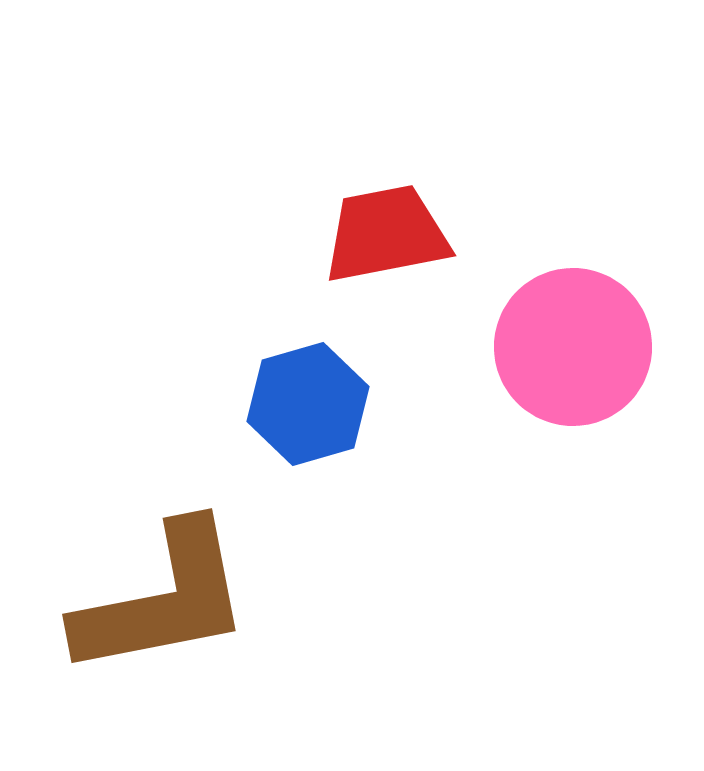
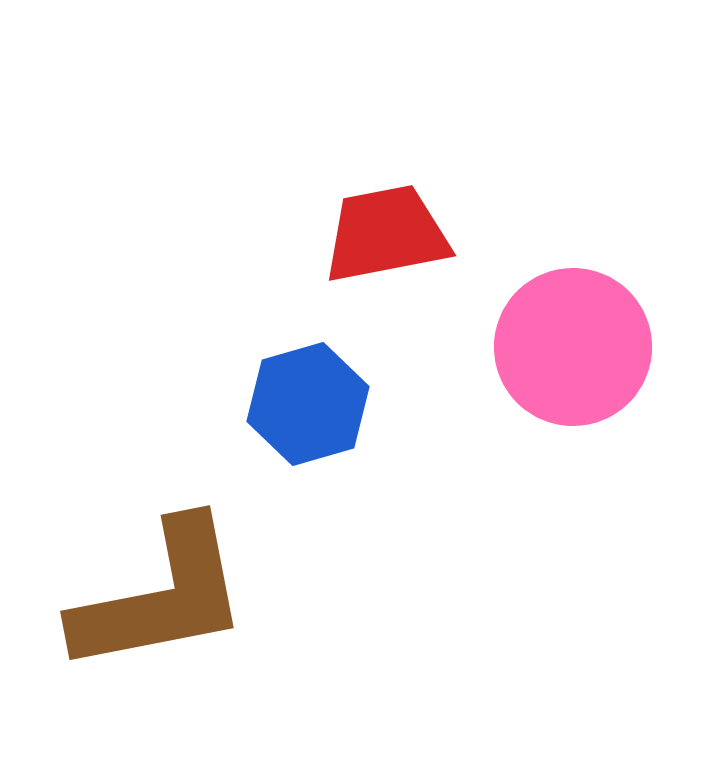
brown L-shape: moved 2 px left, 3 px up
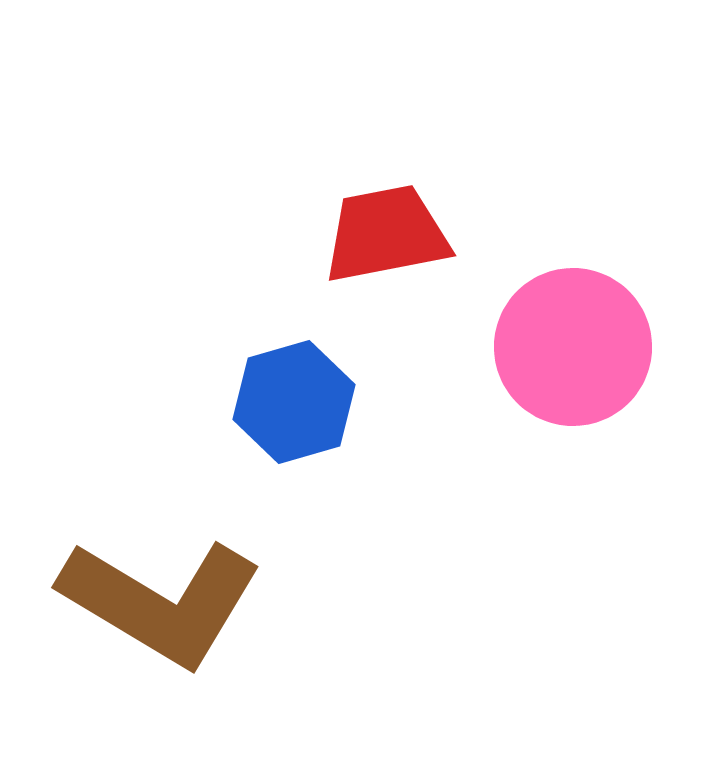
blue hexagon: moved 14 px left, 2 px up
brown L-shape: moved 5 px down; rotated 42 degrees clockwise
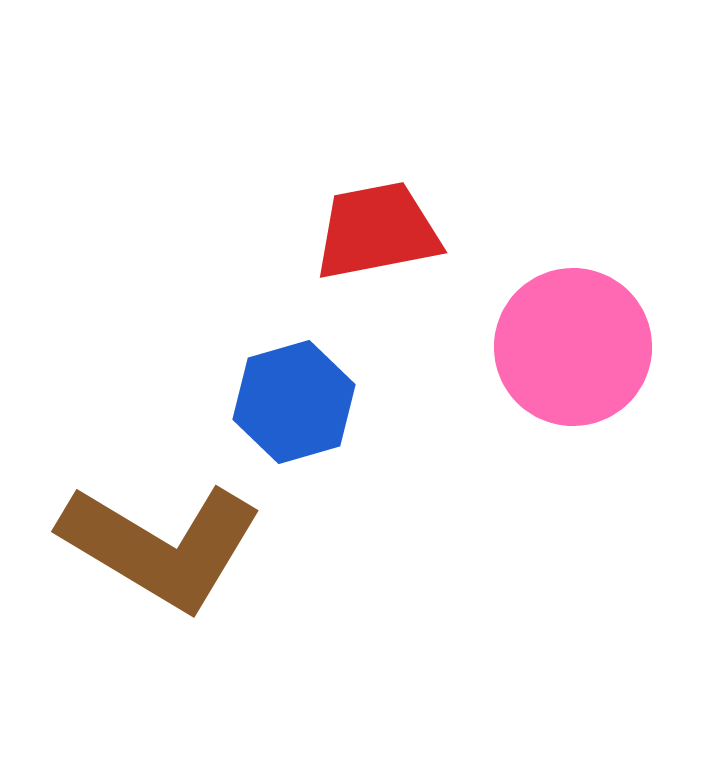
red trapezoid: moved 9 px left, 3 px up
brown L-shape: moved 56 px up
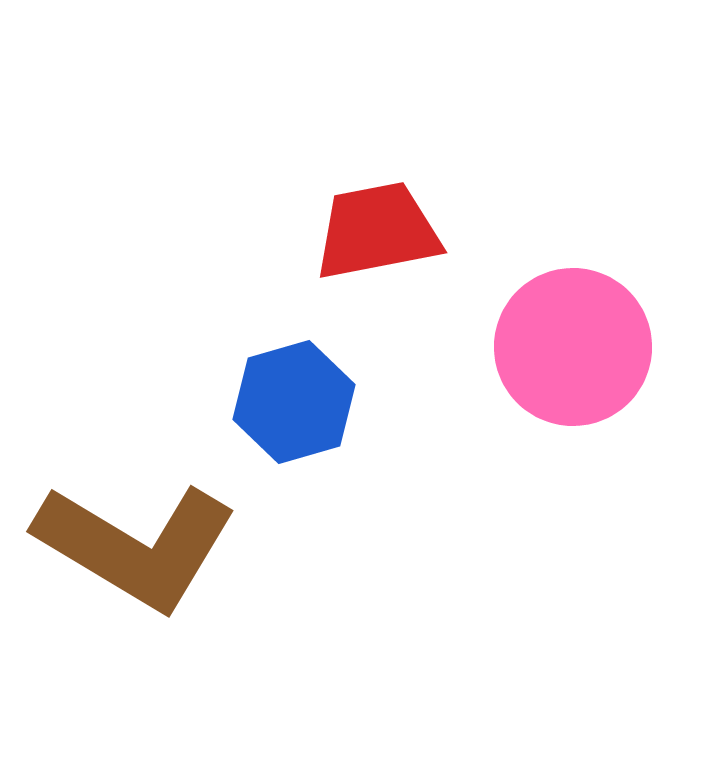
brown L-shape: moved 25 px left
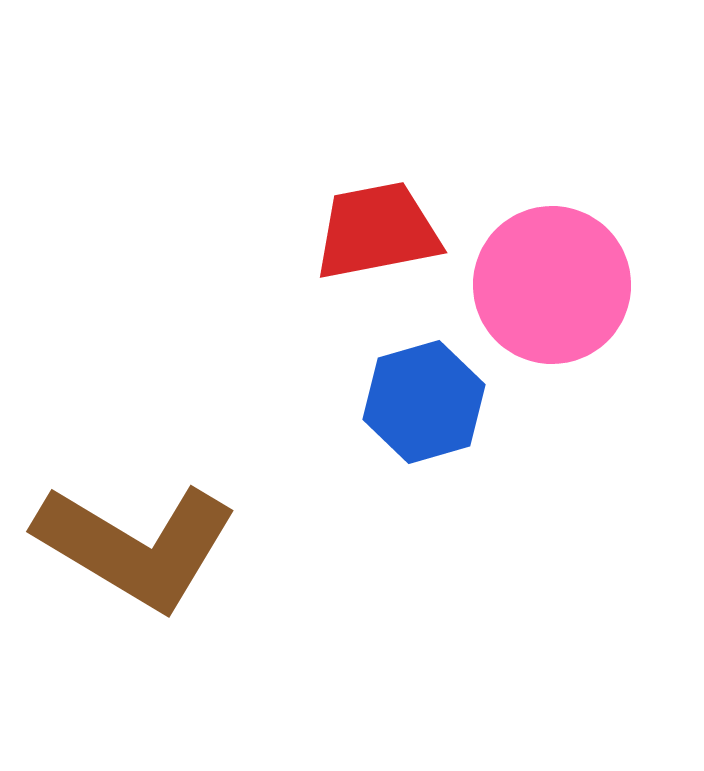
pink circle: moved 21 px left, 62 px up
blue hexagon: moved 130 px right
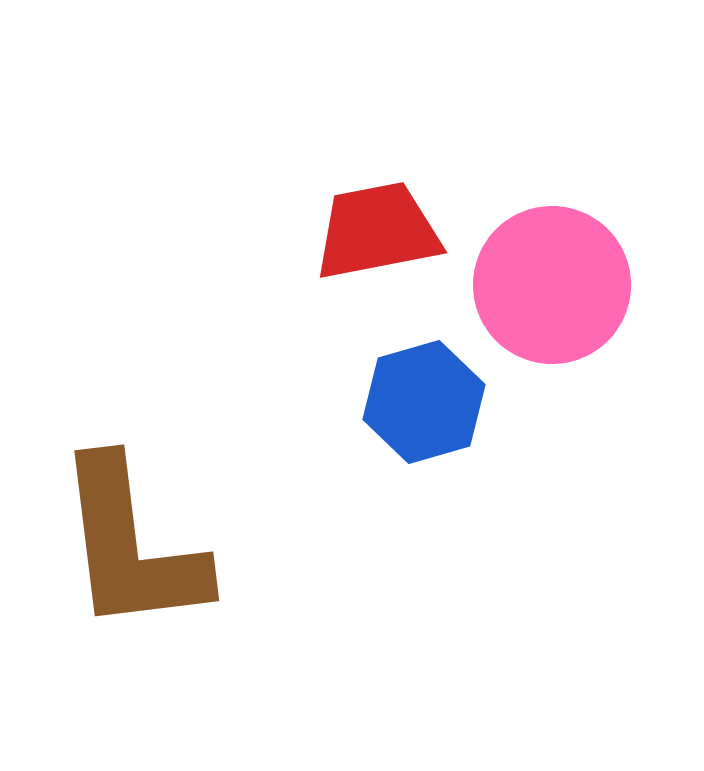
brown L-shape: moved 5 px left; rotated 52 degrees clockwise
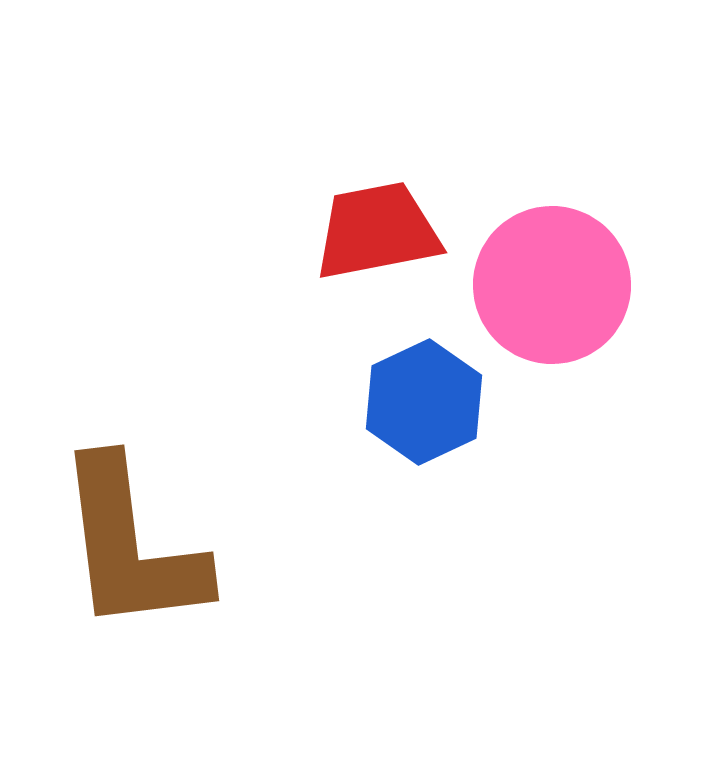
blue hexagon: rotated 9 degrees counterclockwise
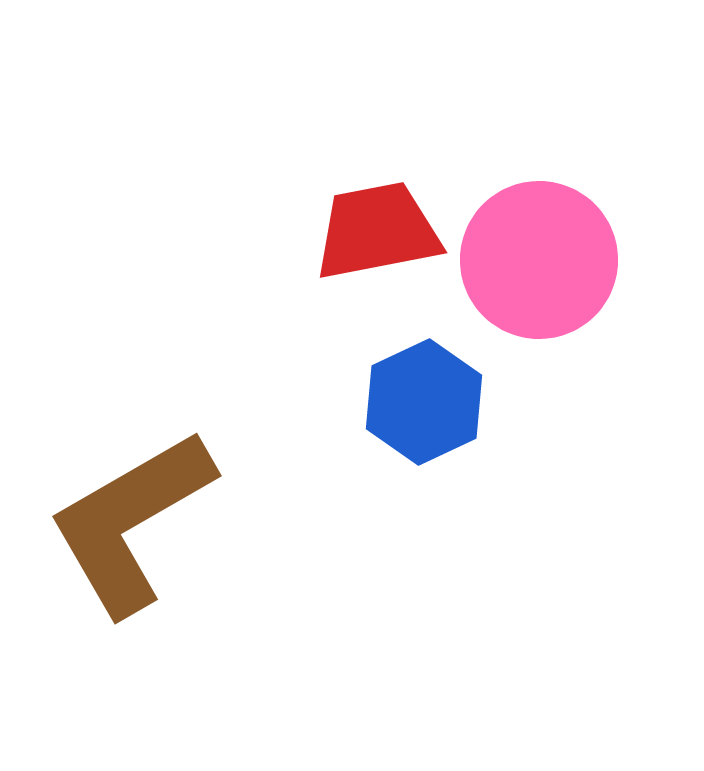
pink circle: moved 13 px left, 25 px up
brown L-shape: moved 24 px up; rotated 67 degrees clockwise
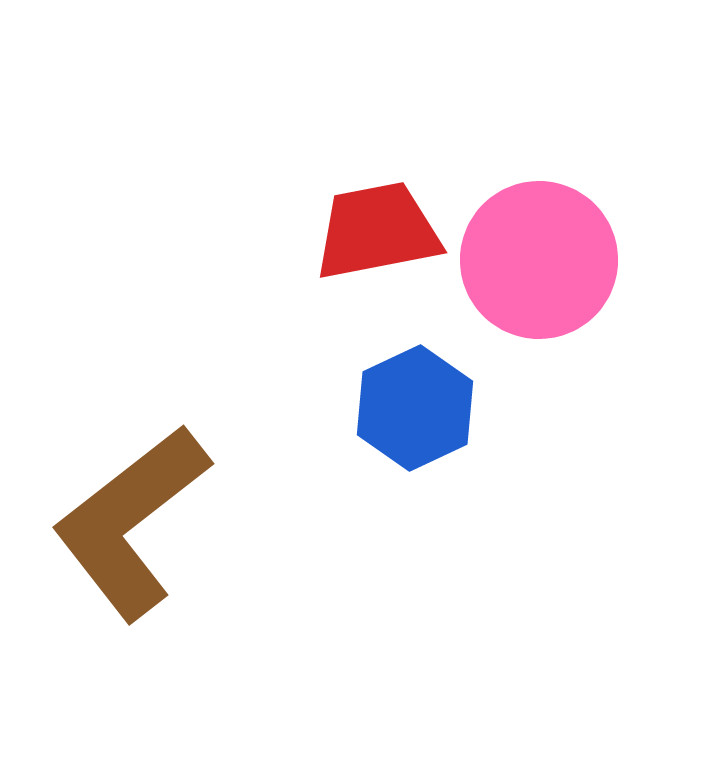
blue hexagon: moved 9 px left, 6 px down
brown L-shape: rotated 8 degrees counterclockwise
